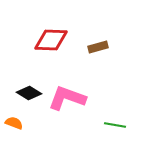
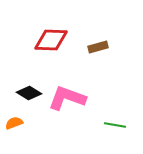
orange semicircle: rotated 42 degrees counterclockwise
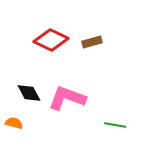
red diamond: rotated 24 degrees clockwise
brown rectangle: moved 6 px left, 5 px up
black diamond: rotated 30 degrees clockwise
orange semicircle: rotated 36 degrees clockwise
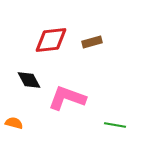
red diamond: rotated 32 degrees counterclockwise
black diamond: moved 13 px up
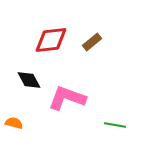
brown rectangle: rotated 24 degrees counterclockwise
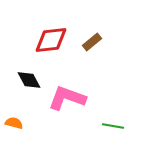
green line: moved 2 px left, 1 px down
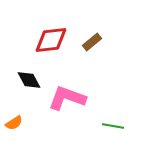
orange semicircle: rotated 132 degrees clockwise
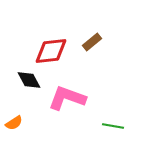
red diamond: moved 11 px down
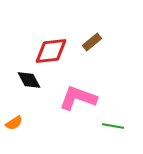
pink L-shape: moved 11 px right
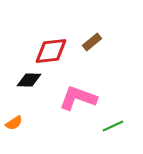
black diamond: rotated 60 degrees counterclockwise
green line: rotated 35 degrees counterclockwise
